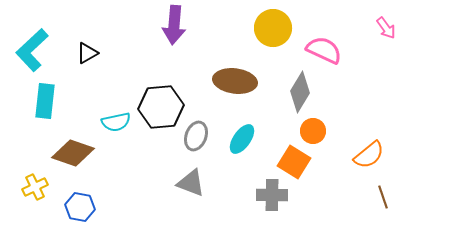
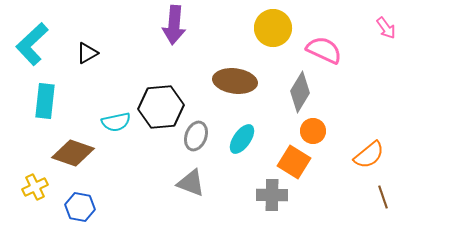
cyan L-shape: moved 6 px up
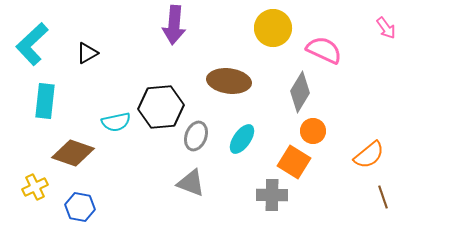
brown ellipse: moved 6 px left
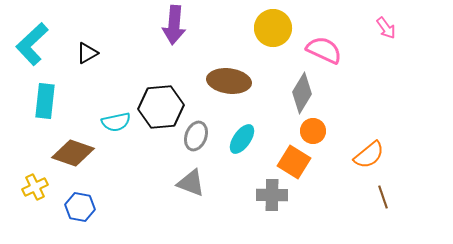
gray diamond: moved 2 px right, 1 px down
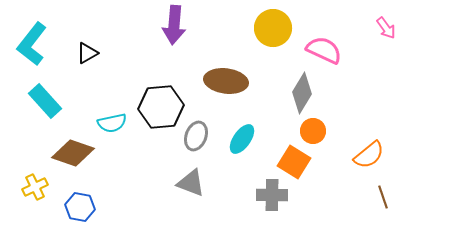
cyan L-shape: rotated 9 degrees counterclockwise
brown ellipse: moved 3 px left
cyan rectangle: rotated 48 degrees counterclockwise
cyan semicircle: moved 4 px left, 1 px down
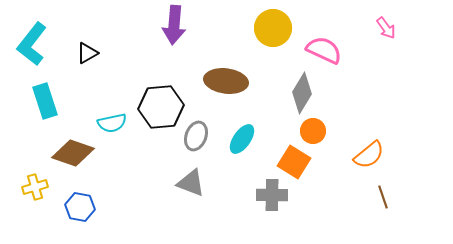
cyan rectangle: rotated 24 degrees clockwise
yellow cross: rotated 10 degrees clockwise
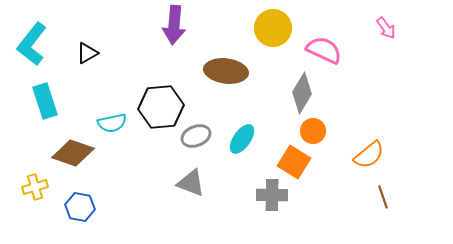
brown ellipse: moved 10 px up
gray ellipse: rotated 48 degrees clockwise
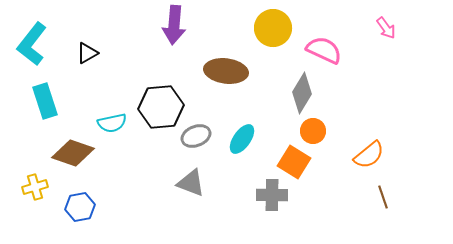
blue hexagon: rotated 20 degrees counterclockwise
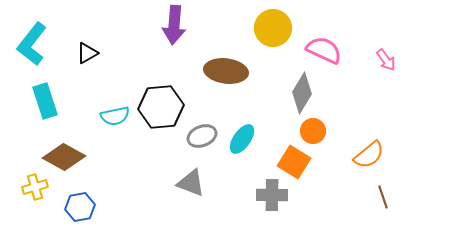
pink arrow: moved 32 px down
cyan semicircle: moved 3 px right, 7 px up
gray ellipse: moved 6 px right
brown diamond: moved 9 px left, 4 px down; rotated 9 degrees clockwise
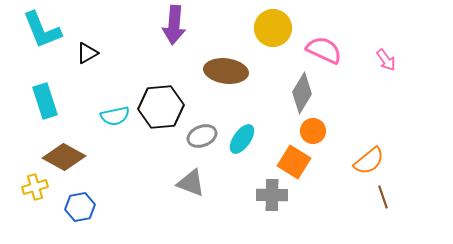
cyan L-shape: moved 10 px right, 14 px up; rotated 60 degrees counterclockwise
orange semicircle: moved 6 px down
